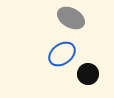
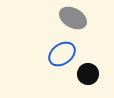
gray ellipse: moved 2 px right
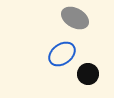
gray ellipse: moved 2 px right
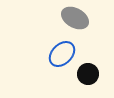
blue ellipse: rotated 8 degrees counterclockwise
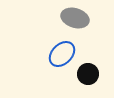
gray ellipse: rotated 12 degrees counterclockwise
